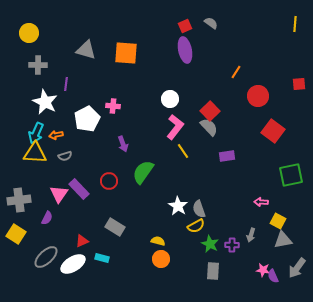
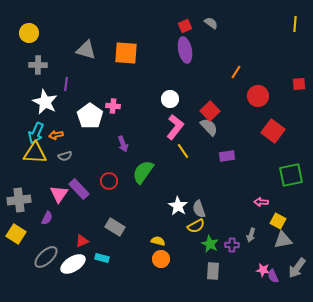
white pentagon at (87, 119): moved 3 px right, 3 px up; rotated 10 degrees counterclockwise
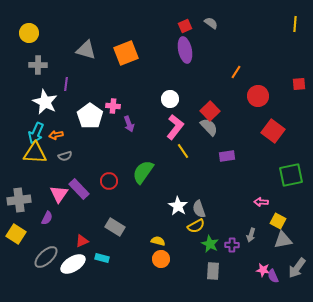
orange square at (126, 53): rotated 25 degrees counterclockwise
purple arrow at (123, 144): moved 6 px right, 20 px up
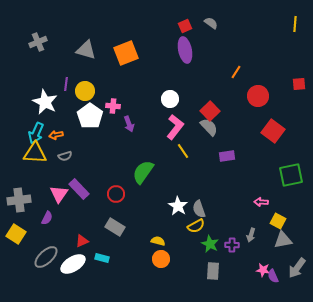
yellow circle at (29, 33): moved 56 px right, 58 px down
gray cross at (38, 65): moved 23 px up; rotated 24 degrees counterclockwise
red circle at (109, 181): moved 7 px right, 13 px down
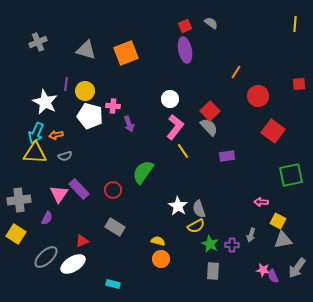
white pentagon at (90, 116): rotated 20 degrees counterclockwise
red circle at (116, 194): moved 3 px left, 4 px up
cyan rectangle at (102, 258): moved 11 px right, 26 px down
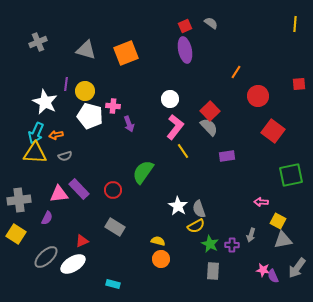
pink triangle at (59, 194): rotated 48 degrees clockwise
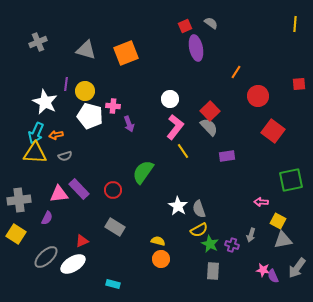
purple ellipse at (185, 50): moved 11 px right, 2 px up
green square at (291, 175): moved 5 px down
yellow semicircle at (196, 226): moved 3 px right, 4 px down
purple cross at (232, 245): rotated 16 degrees clockwise
